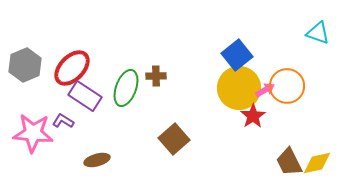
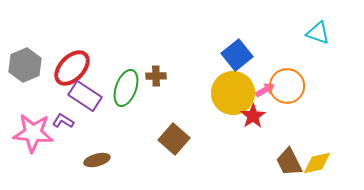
yellow circle: moved 6 px left, 5 px down
brown square: rotated 8 degrees counterclockwise
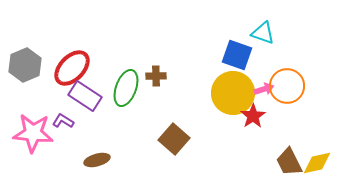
cyan triangle: moved 55 px left
blue square: rotated 32 degrees counterclockwise
pink arrow: moved 1 px left, 1 px up; rotated 12 degrees clockwise
